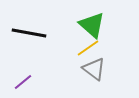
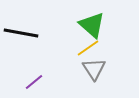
black line: moved 8 px left
gray triangle: rotated 20 degrees clockwise
purple line: moved 11 px right
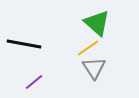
green triangle: moved 5 px right, 2 px up
black line: moved 3 px right, 11 px down
gray triangle: moved 1 px up
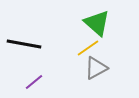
gray triangle: moved 2 px right; rotated 35 degrees clockwise
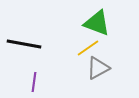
green triangle: rotated 20 degrees counterclockwise
gray triangle: moved 2 px right
purple line: rotated 42 degrees counterclockwise
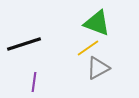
black line: rotated 28 degrees counterclockwise
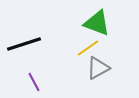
purple line: rotated 36 degrees counterclockwise
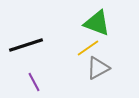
black line: moved 2 px right, 1 px down
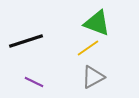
black line: moved 4 px up
gray triangle: moved 5 px left, 9 px down
purple line: rotated 36 degrees counterclockwise
